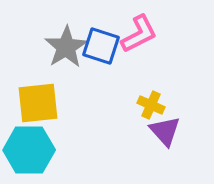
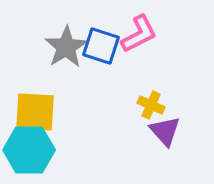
yellow square: moved 3 px left, 9 px down; rotated 9 degrees clockwise
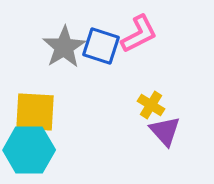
gray star: moved 2 px left
yellow cross: rotated 8 degrees clockwise
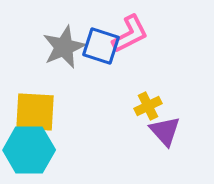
pink L-shape: moved 9 px left
gray star: rotated 9 degrees clockwise
yellow cross: moved 3 px left, 1 px down; rotated 32 degrees clockwise
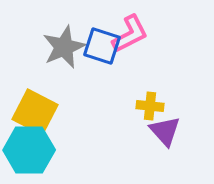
blue square: moved 1 px right
yellow cross: moved 2 px right; rotated 32 degrees clockwise
yellow square: rotated 24 degrees clockwise
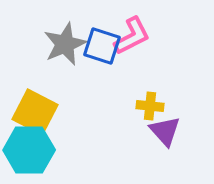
pink L-shape: moved 2 px right, 2 px down
gray star: moved 1 px right, 3 px up
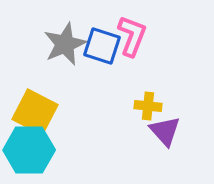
pink L-shape: rotated 42 degrees counterclockwise
yellow cross: moved 2 px left
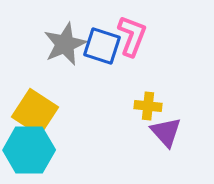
yellow square: rotated 6 degrees clockwise
purple triangle: moved 1 px right, 1 px down
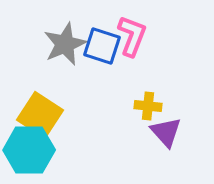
yellow square: moved 5 px right, 3 px down
